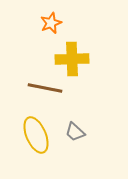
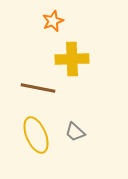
orange star: moved 2 px right, 2 px up
brown line: moved 7 px left
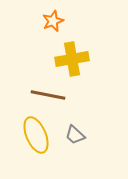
yellow cross: rotated 8 degrees counterclockwise
brown line: moved 10 px right, 7 px down
gray trapezoid: moved 3 px down
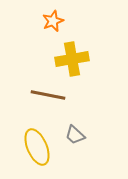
yellow ellipse: moved 1 px right, 12 px down
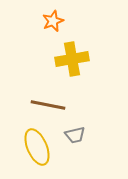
brown line: moved 10 px down
gray trapezoid: rotated 55 degrees counterclockwise
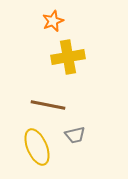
yellow cross: moved 4 px left, 2 px up
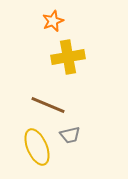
brown line: rotated 12 degrees clockwise
gray trapezoid: moved 5 px left
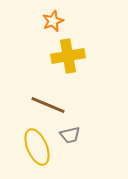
yellow cross: moved 1 px up
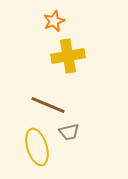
orange star: moved 1 px right
gray trapezoid: moved 1 px left, 3 px up
yellow ellipse: rotated 6 degrees clockwise
